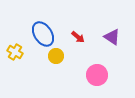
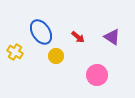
blue ellipse: moved 2 px left, 2 px up
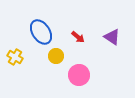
yellow cross: moved 5 px down
pink circle: moved 18 px left
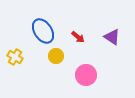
blue ellipse: moved 2 px right, 1 px up
pink circle: moved 7 px right
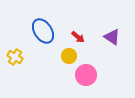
yellow circle: moved 13 px right
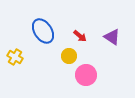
red arrow: moved 2 px right, 1 px up
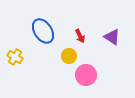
red arrow: rotated 24 degrees clockwise
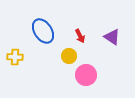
yellow cross: rotated 28 degrees counterclockwise
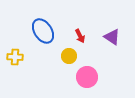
pink circle: moved 1 px right, 2 px down
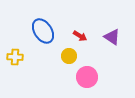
red arrow: rotated 32 degrees counterclockwise
